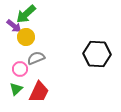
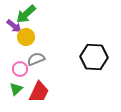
black hexagon: moved 3 px left, 3 px down
gray semicircle: moved 1 px down
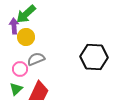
purple arrow: rotated 133 degrees counterclockwise
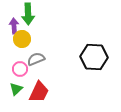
green arrow: moved 2 px right; rotated 50 degrees counterclockwise
yellow circle: moved 4 px left, 2 px down
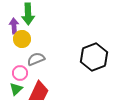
black hexagon: rotated 24 degrees counterclockwise
pink circle: moved 4 px down
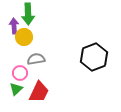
yellow circle: moved 2 px right, 2 px up
gray semicircle: rotated 12 degrees clockwise
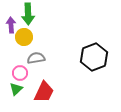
purple arrow: moved 3 px left, 1 px up
gray semicircle: moved 1 px up
red trapezoid: moved 5 px right
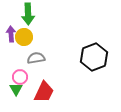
purple arrow: moved 9 px down
pink circle: moved 4 px down
green triangle: rotated 16 degrees counterclockwise
